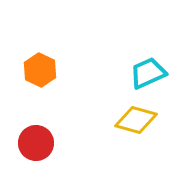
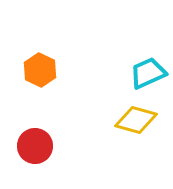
red circle: moved 1 px left, 3 px down
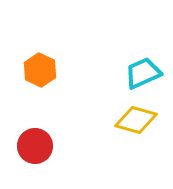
cyan trapezoid: moved 5 px left
